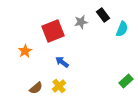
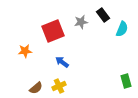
orange star: rotated 24 degrees clockwise
green rectangle: rotated 64 degrees counterclockwise
yellow cross: rotated 16 degrees clockwise
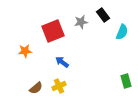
cyan semicircle: moved 3 px down
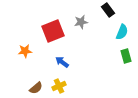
black rectangle: moved 5 px right, 5 px up
green rectangle: moved 25 px up
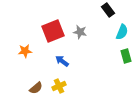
gray star: moved 1 px left, 10 px down; rotated 24 degrees clockwise
blue arrow: moved 1 px up
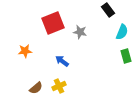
red square: moved 8 px up
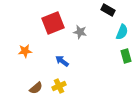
black rectangle: rotated 24 degrees counterclockwise
